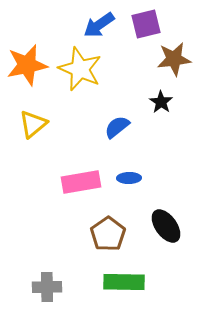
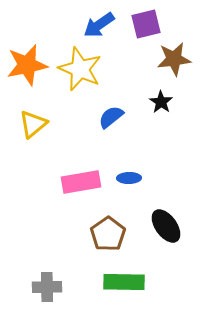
blue semicircle: moved 6 px left, 10 px up
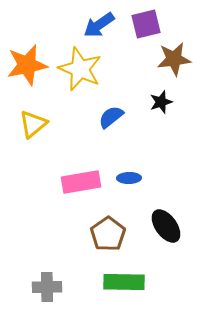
black star: rotated 20 degrees clockwise
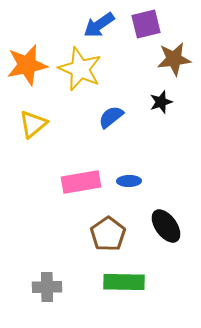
blue ellipse: moved 3 px down
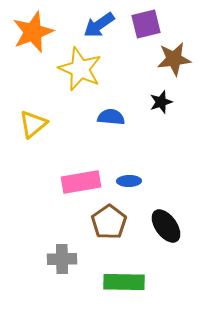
orange star: moved 6 px right, 33 px up; rotated 9 degrees counterclockwise
blue semicircle: rotated 44 degrees clockwise
brown pentagon: moved 1 px right, 12 px up
gray cross: moved 15 px right, 28 px up
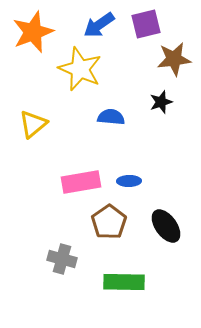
gray cross: rotated 16 degrees clockwise
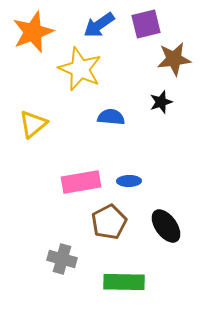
brown pentagon: rotated 8 degrees clockwise
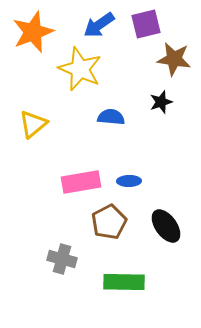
brown star: rotated 16 degrees clockwise
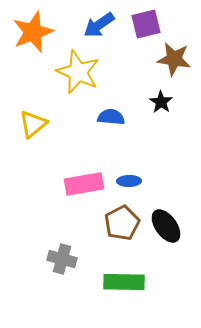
yellow star: moved 2 px left, 3 px down
black star: rotated 20 degrees counterclockwise
pink rectangle: moved 3 px right, 2 px down
brown pentagon: moved 13 px right, 1 px down
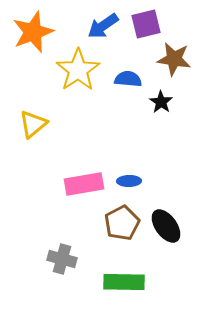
blue arrow: moved 4 px right, 1 px down
yellow star: moved 2 px up; rotated 15 degrees clockwise
blue semicircle: moved 17 px right, 38 px up
